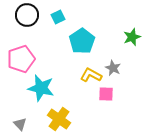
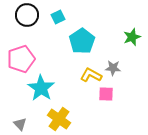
gray star: rotated 21 degrees counterclockwise
cyan star: rotated 20 degrees clockwise
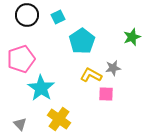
gray star: rotated 14 degrees counterclockwise
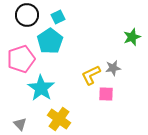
cyan pentagon: moved 32 px left
yellow L-shape: rotated 55 degrees counterclockwise
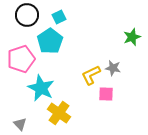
cyan square: moved 1 px right
gray star: rotated 21 degrees clockwise
cyan star: rotated 8 degrees counterclockwise
yellow cross: moved 6 px up
